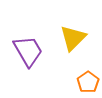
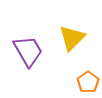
yellow triangle: moved 1 px left
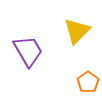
yellow triangle: moved 5 px right, 7 px up
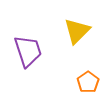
purple trapezoid: rotated 12 degrees clockwise
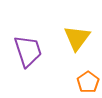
yellow triangle: moved 7 px down; rotated 8 degrees counterclockwise
